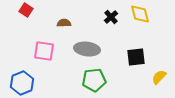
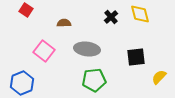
pink square: rotated 30 degrees clockwise
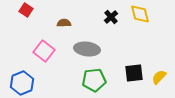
black square: moved 2 px left, 16 px down
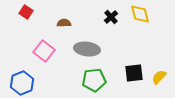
red square: moved 2 px down
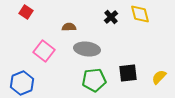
brown semicircle: moved 5 px right, 4 px down
black square: moved 6 px left
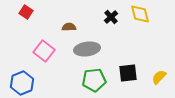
gray ellipse: rotated 15 degrees counterclockwise
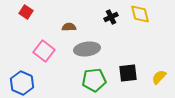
black cross: rotated 16 degrees clockwise
blue hexagon: rotated 15 degrees counterclockwise
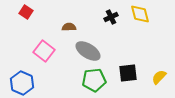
gray ellipse: moved 1 px right, 2 px down; rotated 40 degrees clockwise
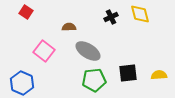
yellow semicircle: moved 2 px up; rotated 42 degrees clockwise
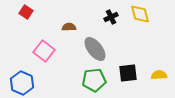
gray ellipse: moved 7 px right, 2 px up; rotated 20 degrees clockwise
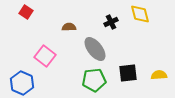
black cross: moved 5 px down
pink square: moved 1 px right, 5 px down
